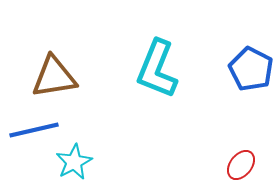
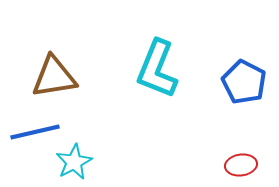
blue pentagon: moved 7 px left, 13 px down
blue line: moved 1 px right, 2 px down
red ellipse: rotated 44 degrees clockwise
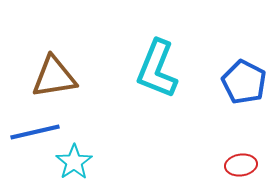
cyan star: rotated 6 degrees counterclockwise
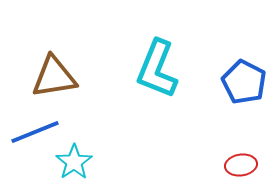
blue line: rotated 9 degrees counterclockwise
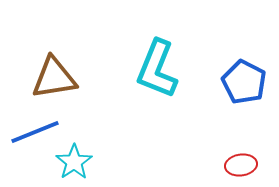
brown triangle: moved 1 px down
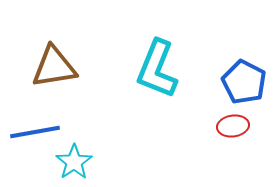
brown triangle: moved 11 px up
blue line: rotated 12 degrees clockwise
red ellipse: moved 8 px left, 39 px up
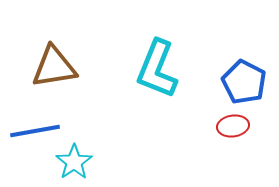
blue line: moved 1 px up
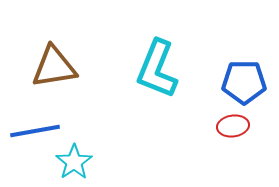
blue pentagon: rotated 27 degrees counterclockwise
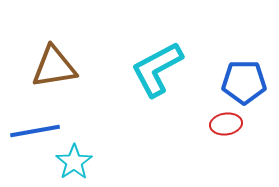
cyan L-shape: rotated 40 degrees clockwise
red ellipse: moved 7 px left, 2 px up
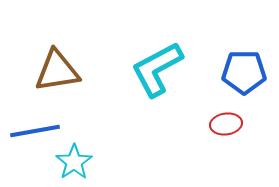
brown triangle: moved 3 px right, 4 px down
blue pentagon: moved 10 px up
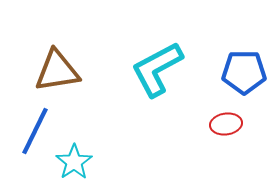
blue line: rotated 54 degrees counterclockwise
